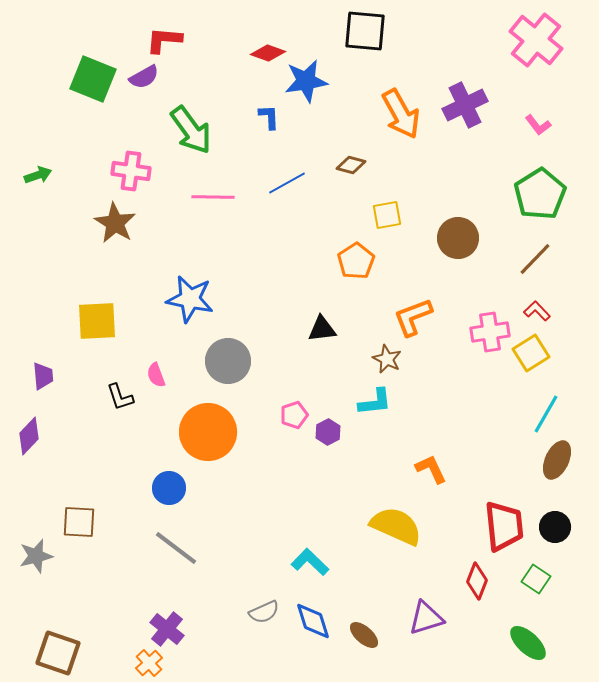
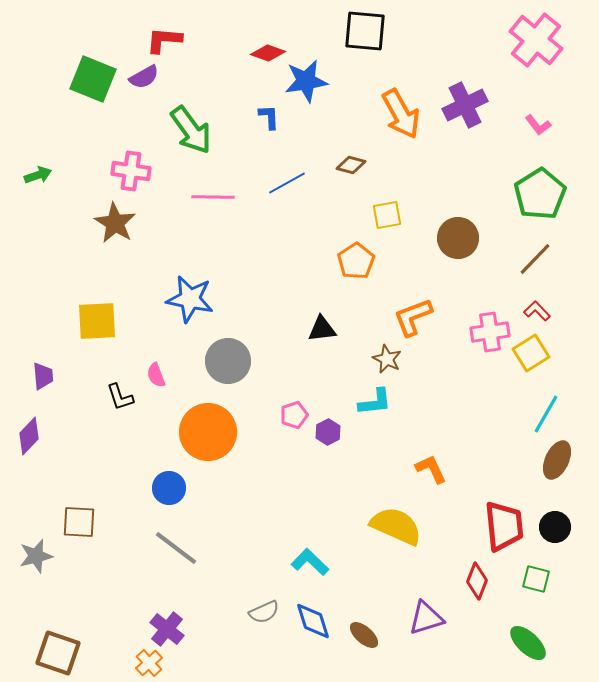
green square at (536, 579): rotated 20 degrees counterclockwise
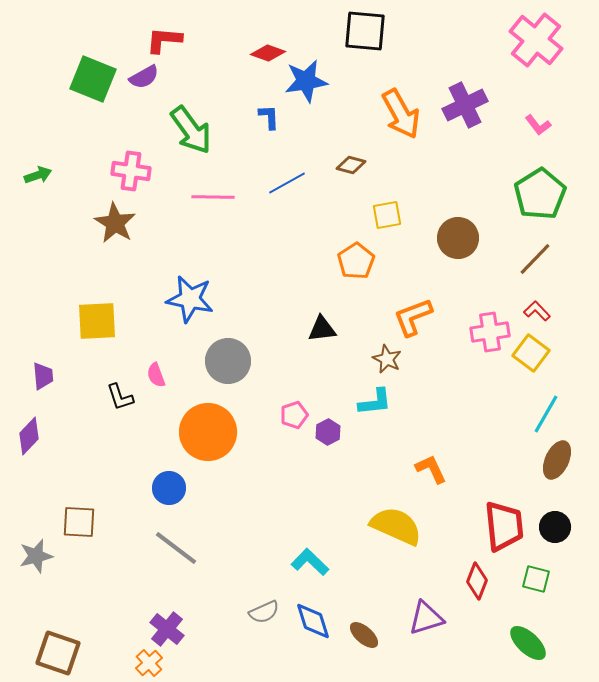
yellow square at (531, 353): rotated 21 degrees counterclockwise
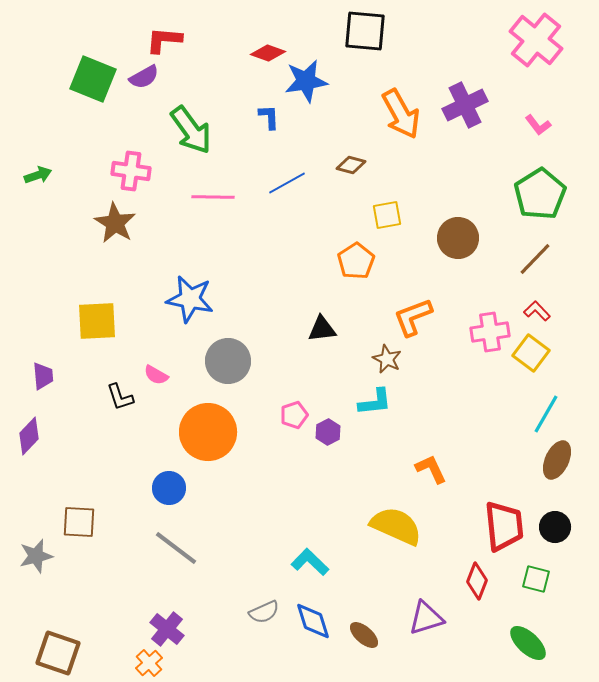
pink semicircle at (156, 375): rotated 40 degrees counterclockwise
